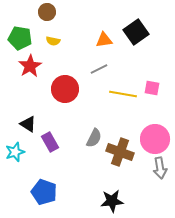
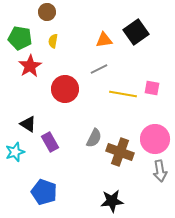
yellow semicircle: rotated 88 degrees clockwise
gray arrow: moved 3 px down
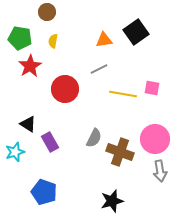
black star: rotated 10 degrees counterclockwise
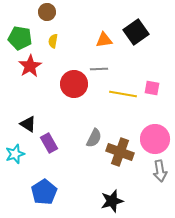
gray line: rotated 24 degrees clockwise
red circle: moved 9 px right, 5 px up
purple rectangle: moved 1 px left, 1 px down
cyan star: moved 2 px down
blue pentagon: rotated 20 degrees clockwise
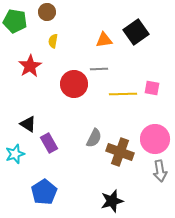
green pentagon: moved 5 px left, 17 px up
yellow line: rotated 12 degrees counterclockwise
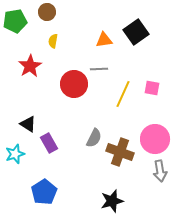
green pentagon: rotated 20 degrees counterclockwise
yellow line: rotated 64 degrees counterclockwise
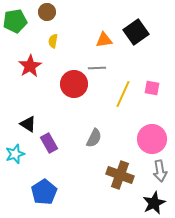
gray line: moved 2 px left, 1 px up
pink circle: moved 3 px left
brown cross: moved 23 px down
black star: moved 42 px right, 2 px down; rotated 10 degrees counterclockwise
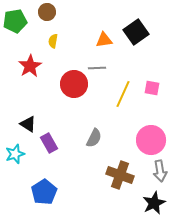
pink circle: moved 1 px left, 1 px down
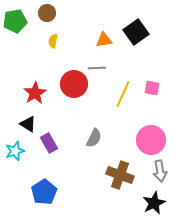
brown circle: moved 1 px down
red star: moved 5 px right, 27 px down
cyan star: moved 3 px up
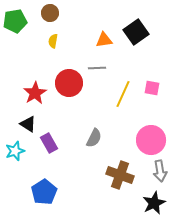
brown circle: moved 3 px right
red circle: moved 5 px left, 1 px up
